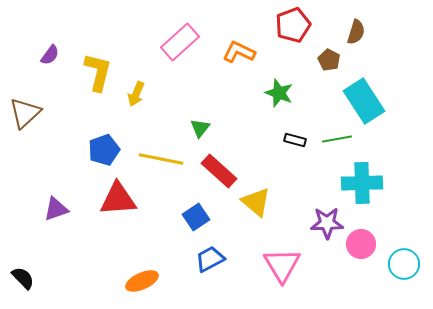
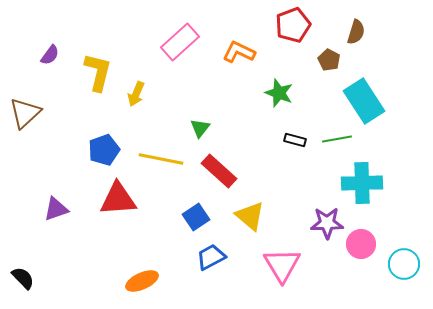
yellow triangle: moved 6 px left, 14 px down
blue trapezoid: moved 1 px right, 2 px up
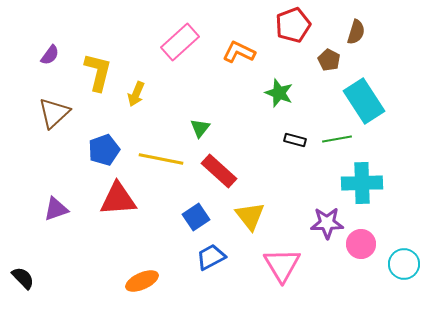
brown triangle: moved 29 px right
yellow triangle: rotated 12 degrees clockwise
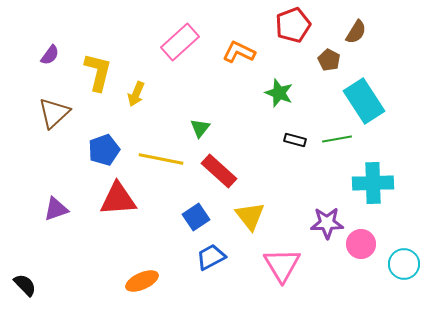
brown semicircle: rotated 15 degrees clockwise
cyan cross: moved 11 px right
black semicircle: moved 2 px right, 7 px down
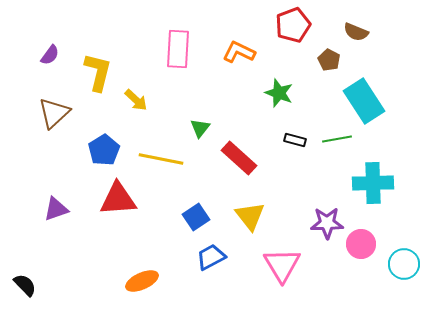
brown semicircle: rotated 80 degrees clockwise
pink rectangle: moved 2 px left, 7 px down; rotated 45 degrees counterclockwise
yellow arrow: moved 6 px down; rotated 70 degrees counterclockwise
blue pentagon: rotated 12 degrees counterclockwise
red rectangle: moved 20 px right, 13 px up
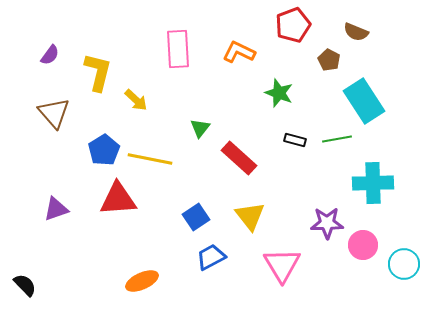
pink rectangle: rotated 6 degrees counterclockwise
brown triangle: rotated 28 degrees counterclockwise
yellow line: moved 11 px left
pink circle: moved 2 px right, 1 px down
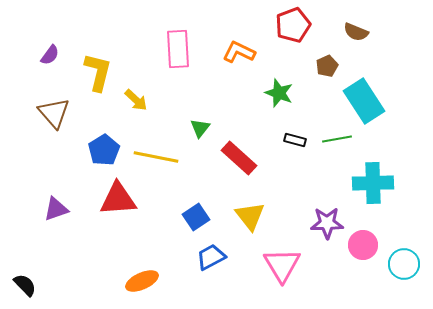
brown pentagon: moved 2 px left, 6 px down; rotated 20 degrees clockwise
yellow line: moved 6 px right, 2 px up
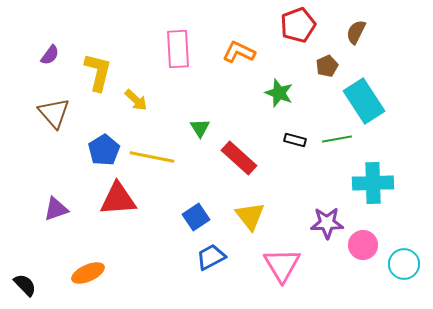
red pentagon: moved 5 px right
brown semicircle: rotated 95 degrees clockwise
green triangle: rotated 10 degrees counterclockwise
yellow line: moved 4 px left
orange ellipse: moved 54 px left, 8 px up
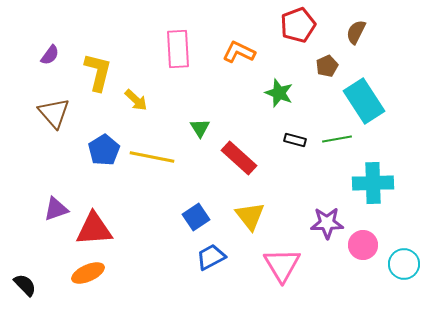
red triangle: moved 24 px left, 30 px down
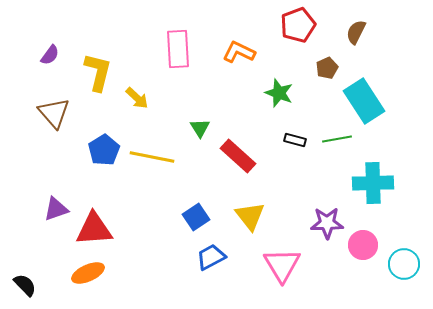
brown pentagon: moved 2 px down
yellow arrow: moved 1 px right, 2 px up
red rectangle: moved 1 px left, 2 px up
